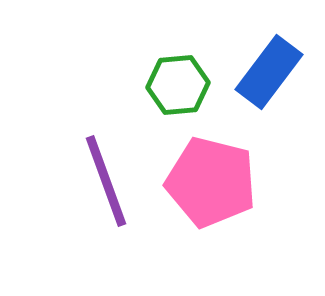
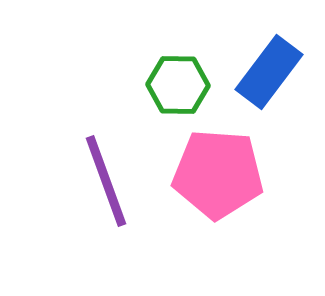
green hexagon: rotated 6 degrees clockwise
pink pentagon: moved 7 px right, 8 px up; rotated 10 degrees counterclockwise
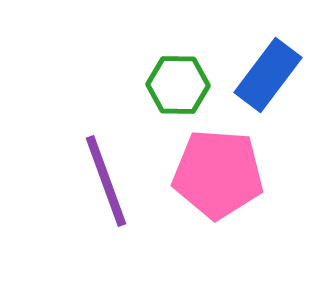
blue rectangle: moved 1 px left, 3 px down
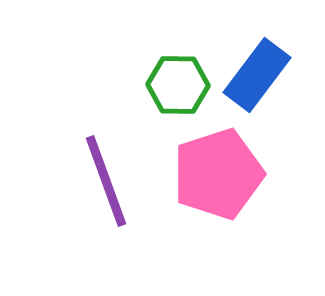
blue rectangle: moved 11 px left
pink pentagon: rotated 22 degrees counterclockwise
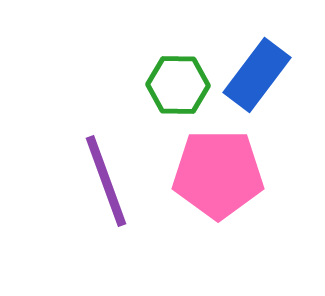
pink pentagon: rotated 18 degrees clockwise
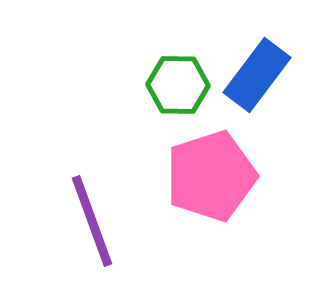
pink pentagon: moved 7 px left, 2 px down; rotated 18 degrees counterclockwise
purple line: moved 14 px left, 40 px down
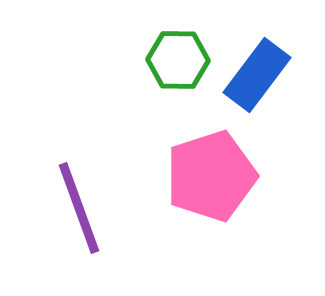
green hexagon: moved 25 px up
purple line: moved 13 px left, 13 px up
